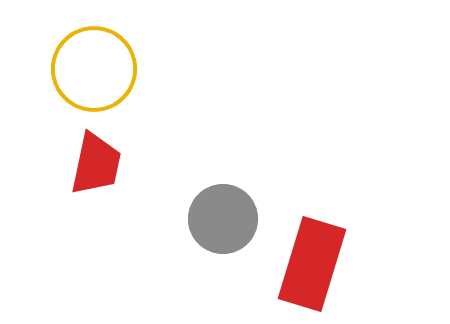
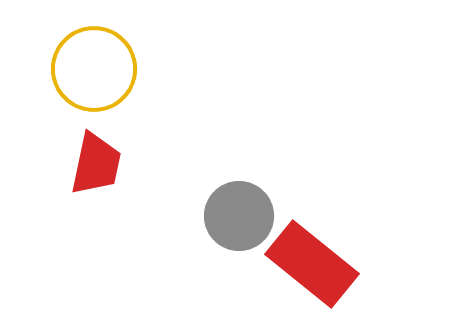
gray circle: moved 16 px right, 3 px up
red rectangle: rotated 68 degrees counterclockwise
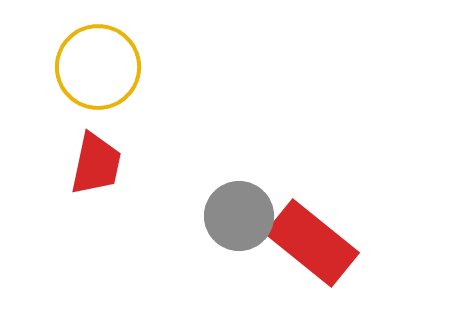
yellow circle: moved 4 px right, 2 px up
red rectangle: moved 21 px up
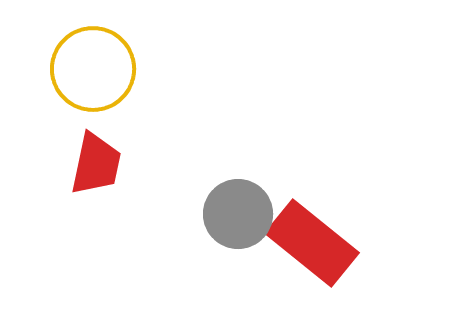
yellow circle: moved 5 px left, 2 px down
gray circle: moved 1 px left, 2 px up
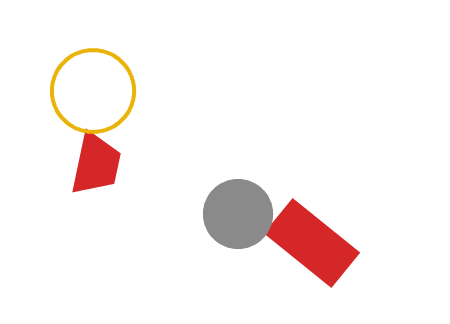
yellow circle: moved 22 px down
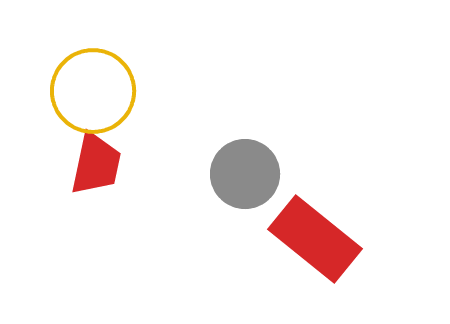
gray circle: moved 7 px right, 40 px up
red rectangle: moved 3 px right, 4 px up
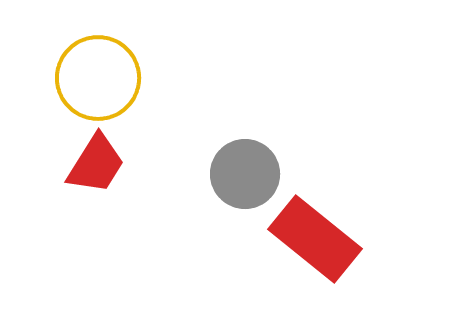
yellow circle: moved 5 px right, 13 px up
red trapezoid: rotated 20 degrees clockwise
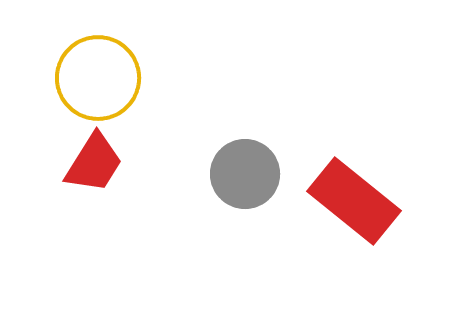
red trapezoid: moved 2 px left, 1 px up
red rectangle: moved 39 px right, 38 px up
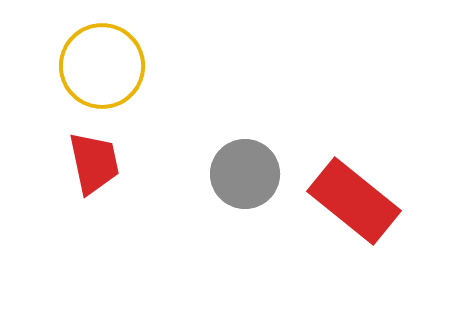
yellow circle: moved 4 px right, 12 px up
red trapezoid: rotated 44 degrees counterclockwise
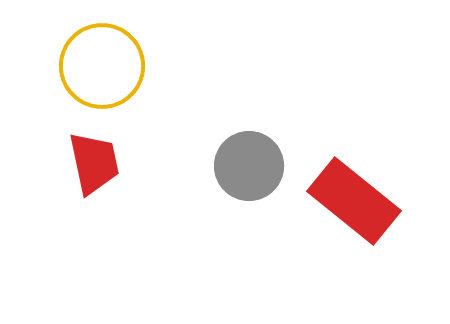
gray circle: moved 4 px right, 8 px up
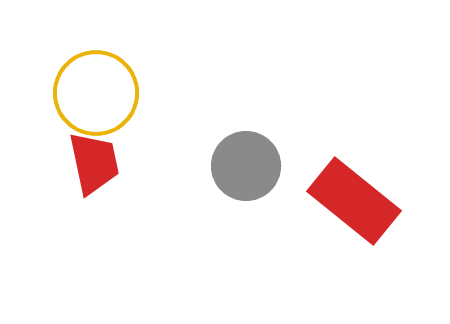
yellow circle: moved 6 px left, 27 px down
gray circle: moved 3 px left
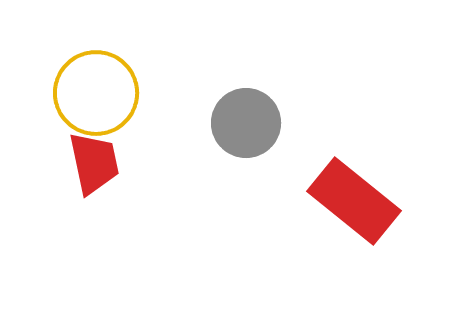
gray circle: moved 43 px up
